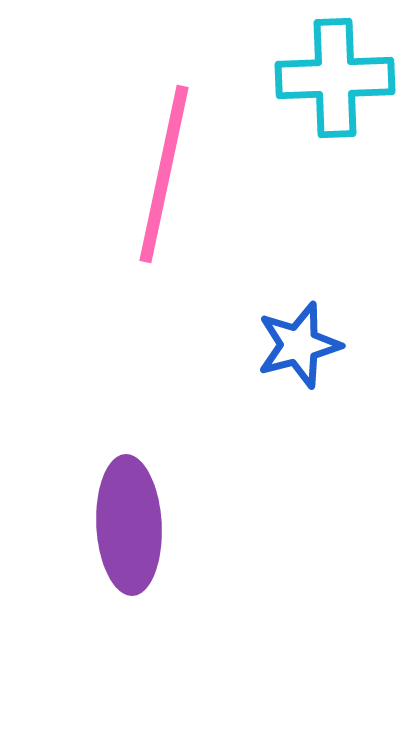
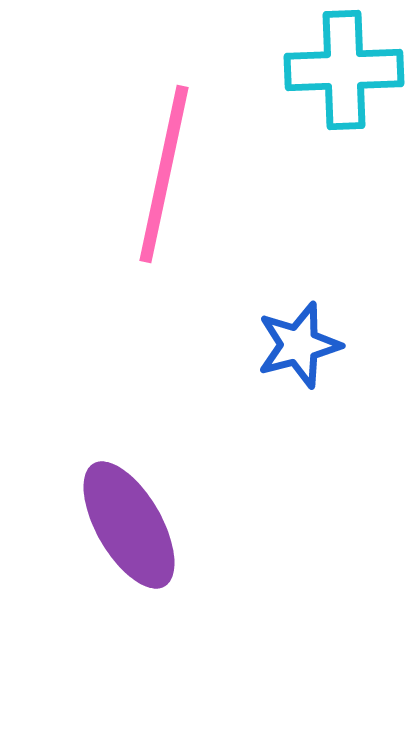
cyan cross: moved 9 px right, 8 px up
purple ellipse: rotated 27 degrees counterclockwise
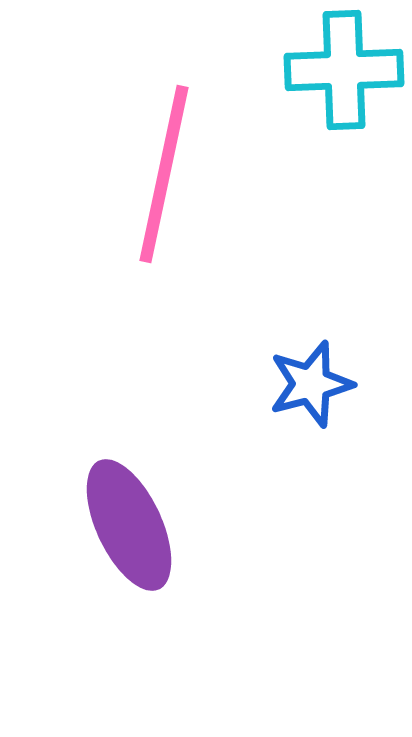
blue star: moved 12 px right, 39 px down
purple ellipse: rotated 5 degrees clockwise
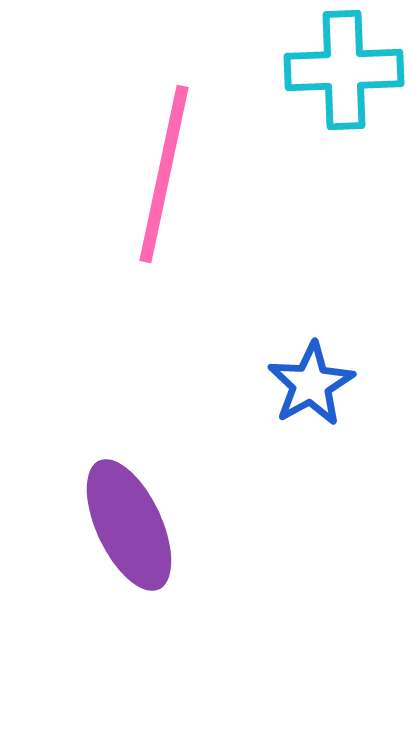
blue star: rotated 14 degrees counterclockwise
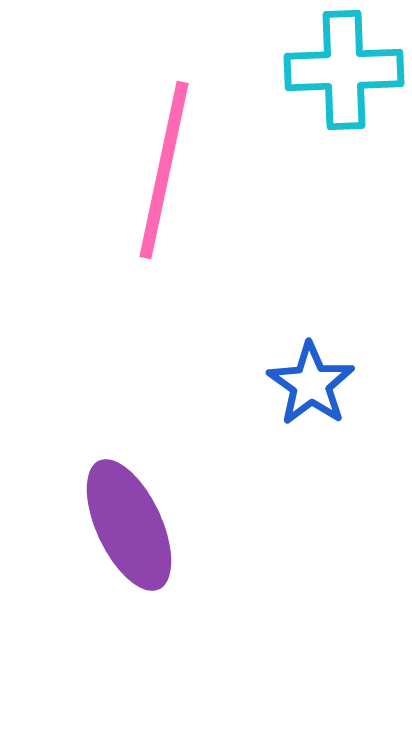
pink line: moved 4 px up
blue star: rotated 8 degrees counterclockwise
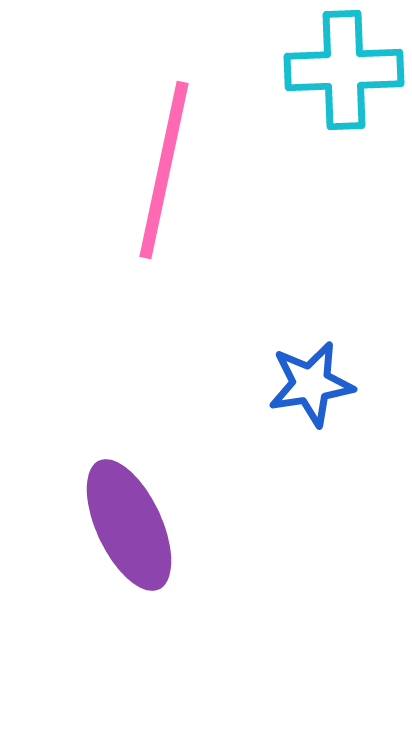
blue star: rotated 28 degrees clockwise
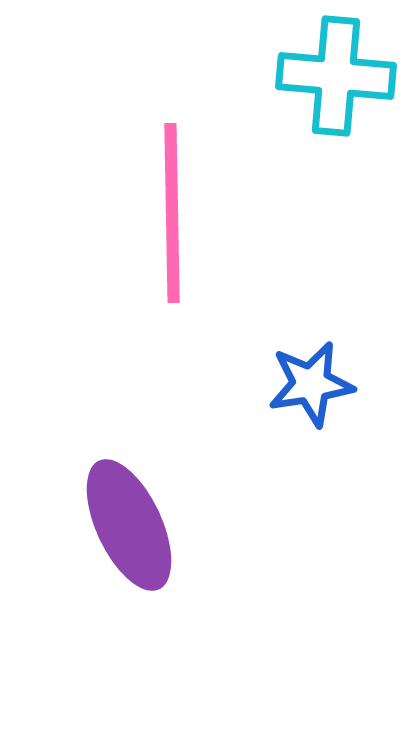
cyan cross: moved 8 px left, 6 px down; rotated 7 degrees clockwise
pink line: moved 8 px right, 43 px down; rotated 13 degrees counterclockwise
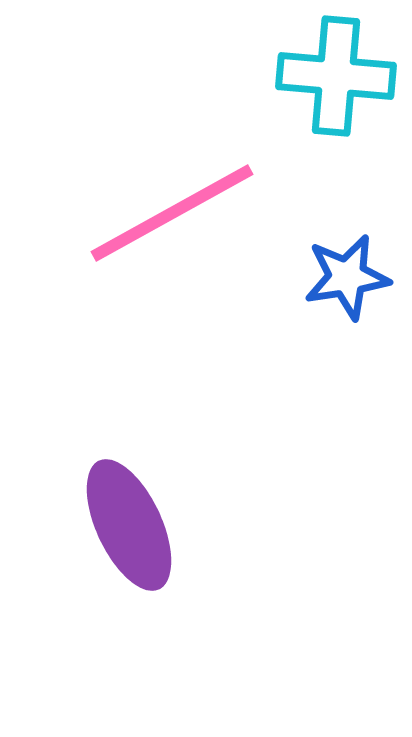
pink line: rotated 62 degrees clockwise
blue star: moved 36 px right, 107 px up
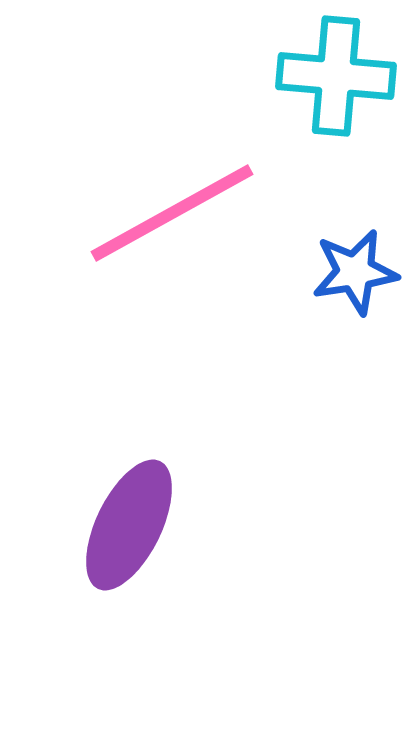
blue star: moved 8 px right, 5 px up
purple ellipse: rotated 51 degrees clockwise
